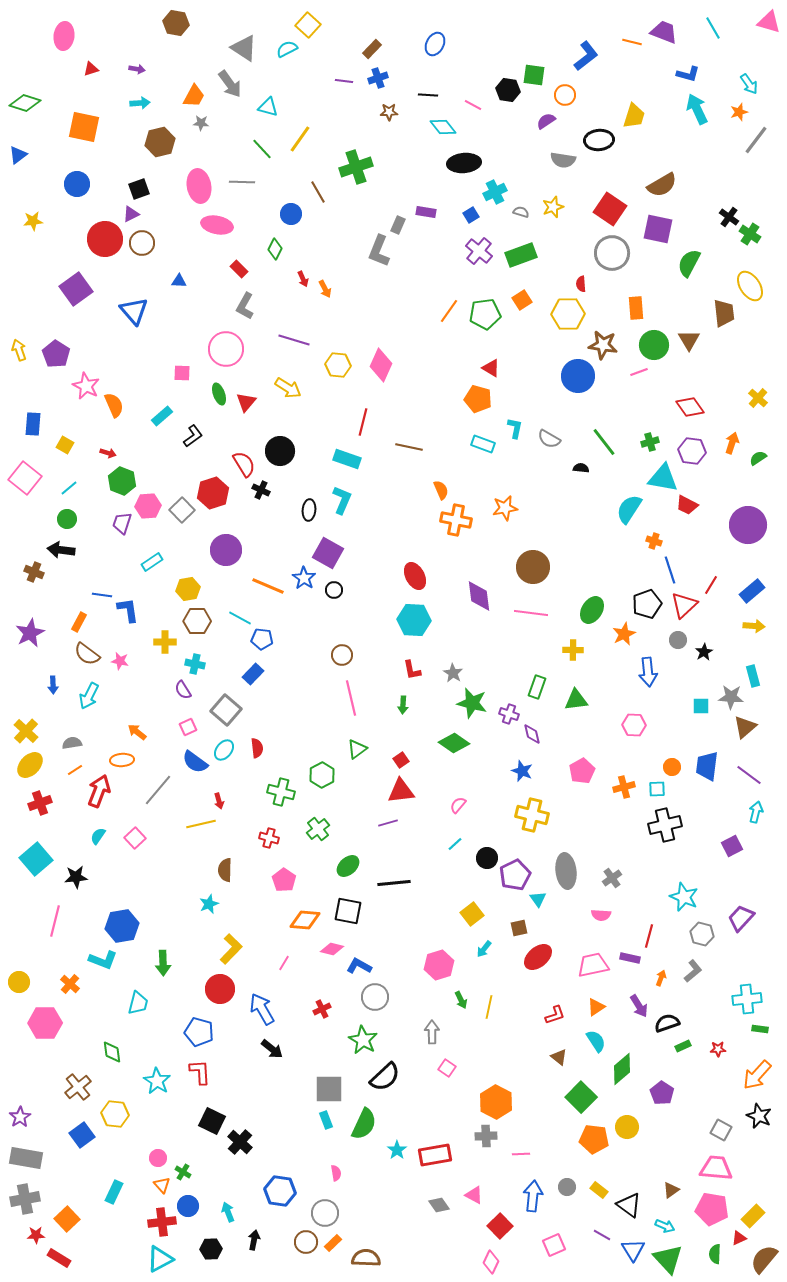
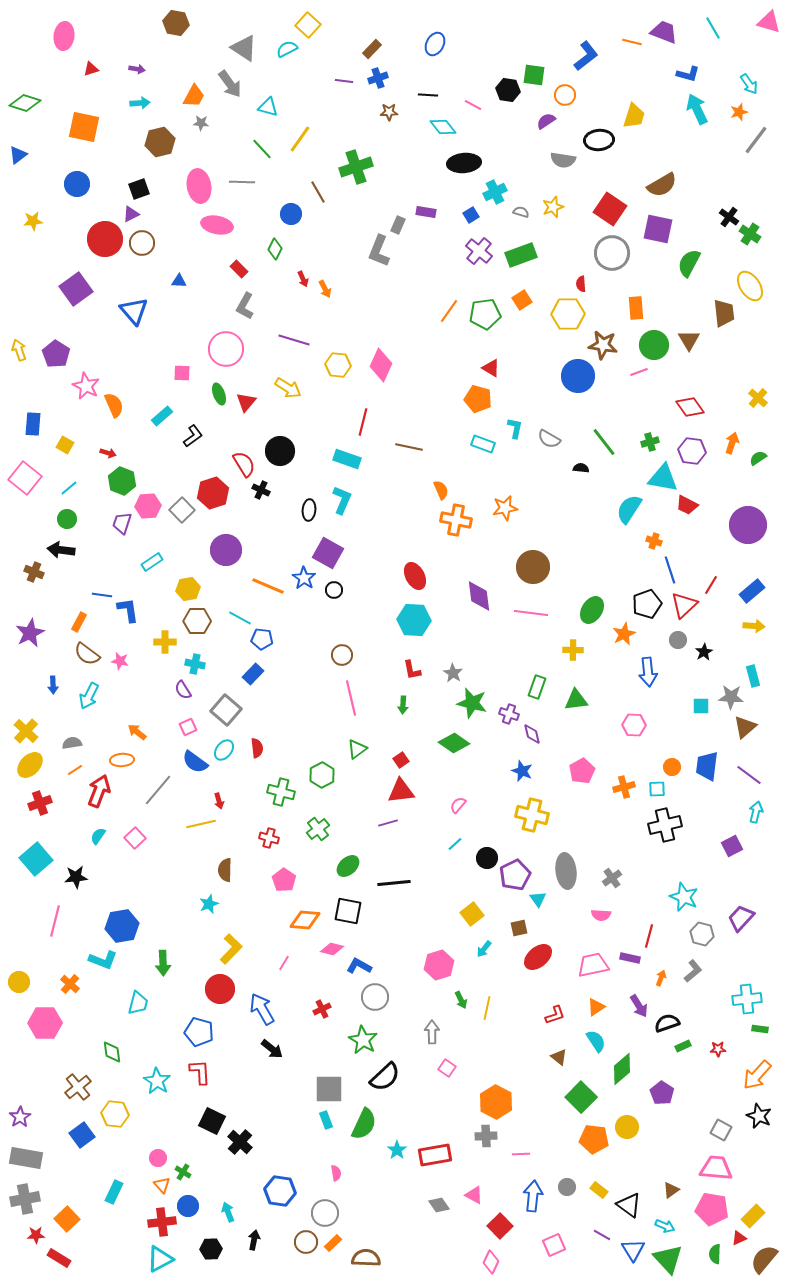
yellow line at (489, 1007): moved 2 px left, 1 px down
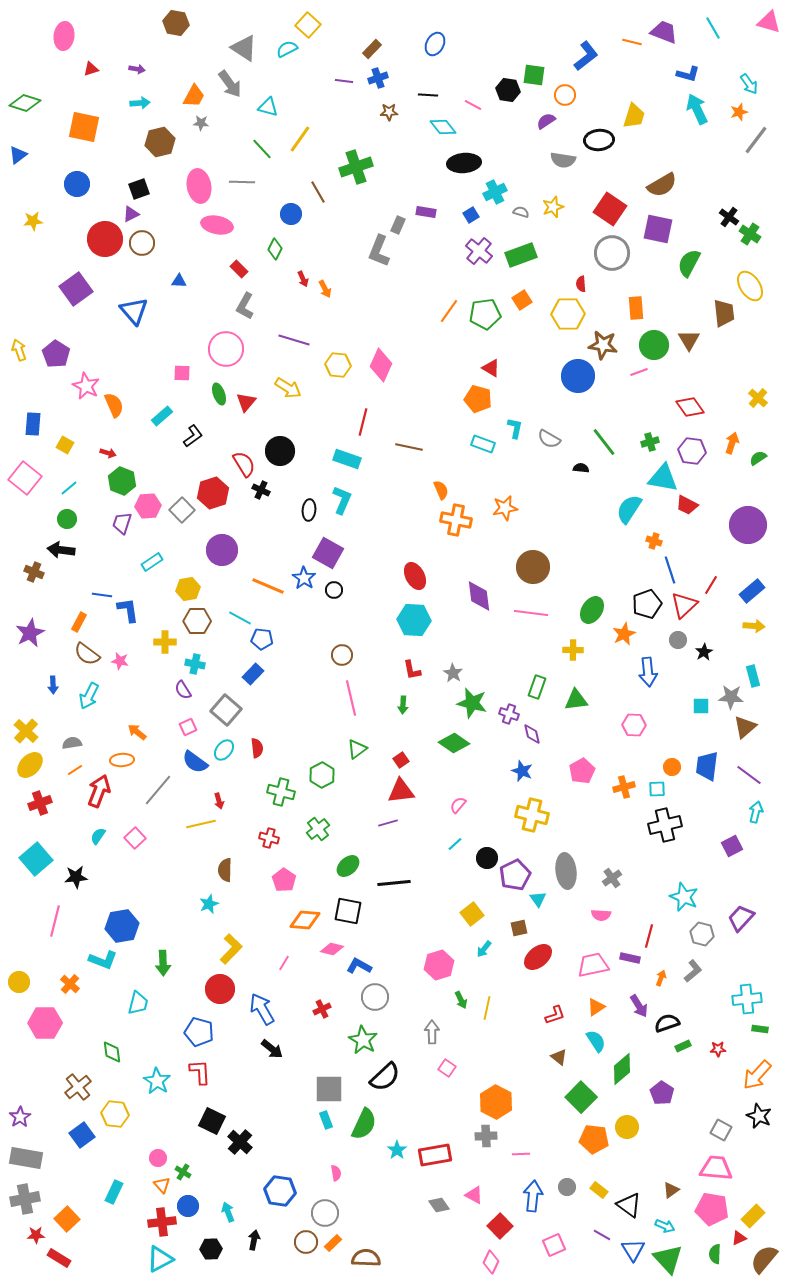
purple circle at (226, 550): moved 4 px left
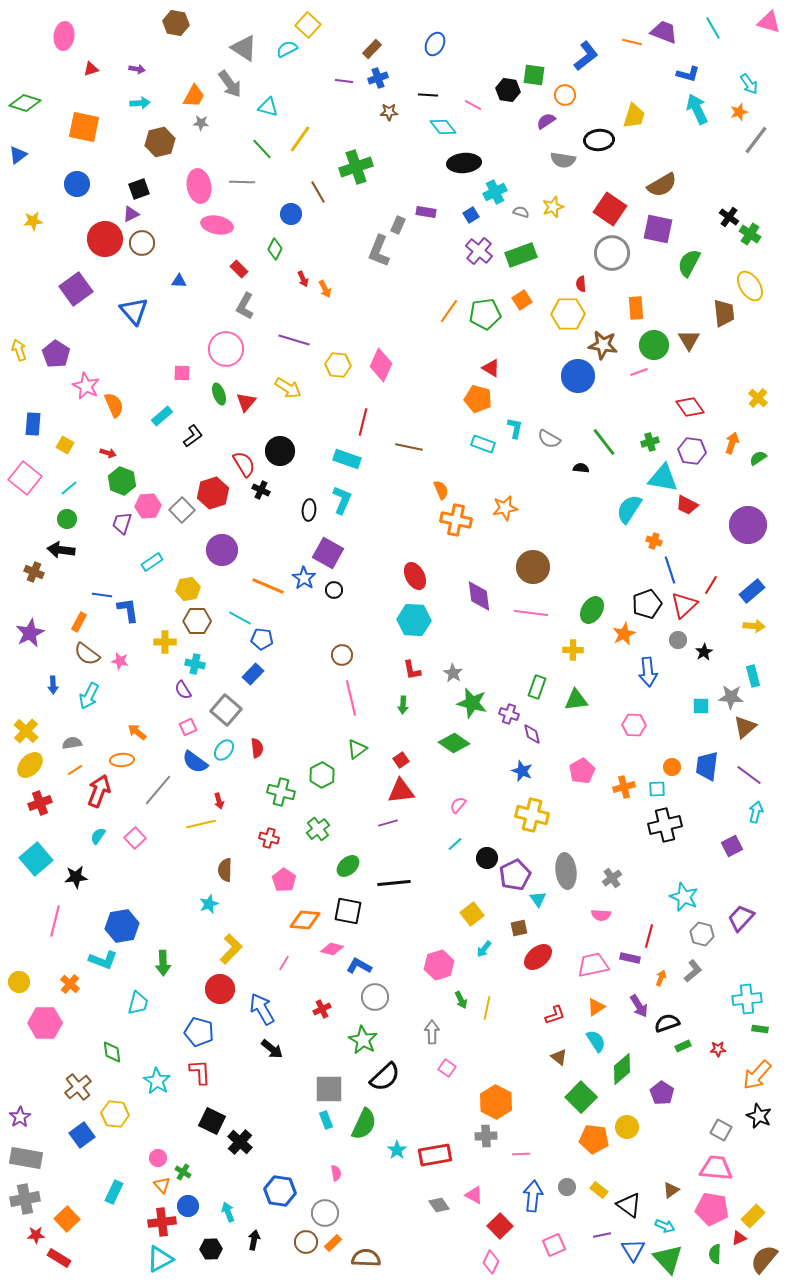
purple line at (602, 1235): rotated 42 degrees counterclockwise
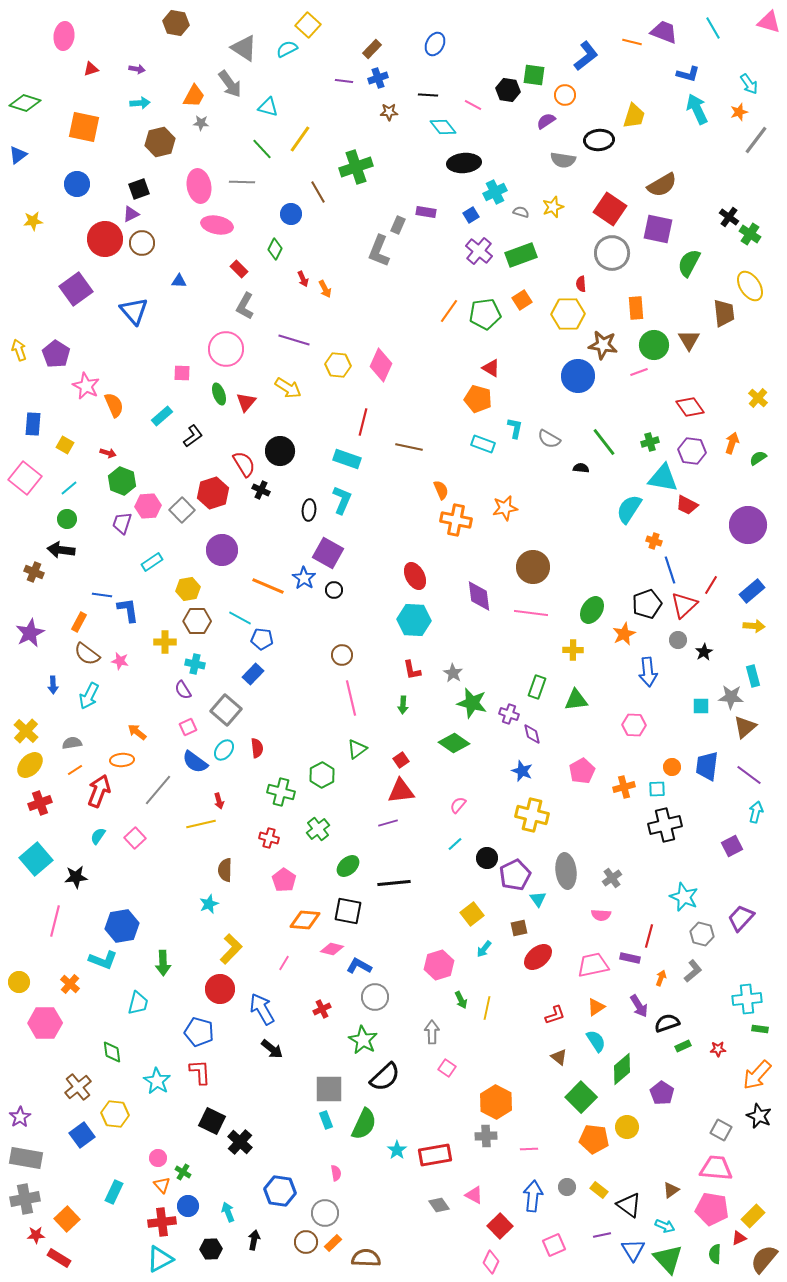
pink line at (521, 1154): moved 8 px right, 5 px up
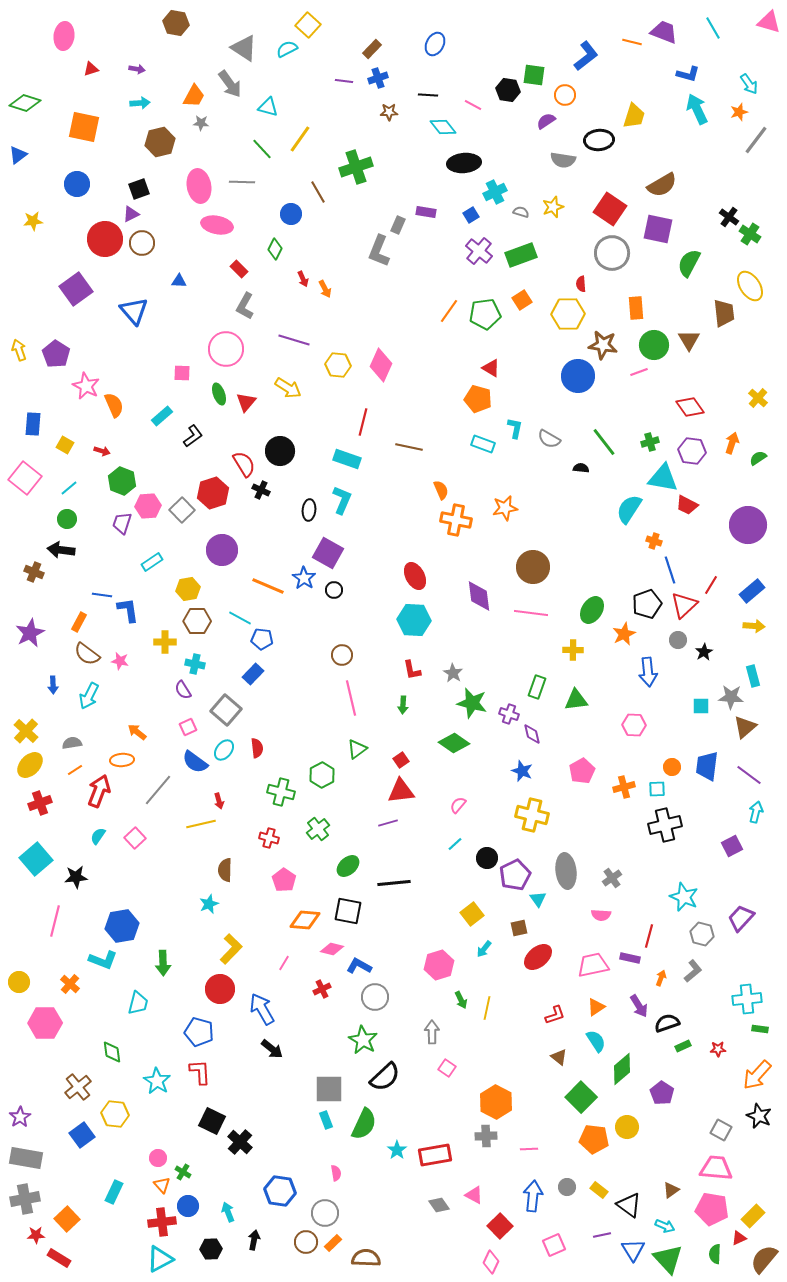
red arrow at (108, 453): moved 6 px left, 2 px up
red cross at (322, 1009): moved 20 px up
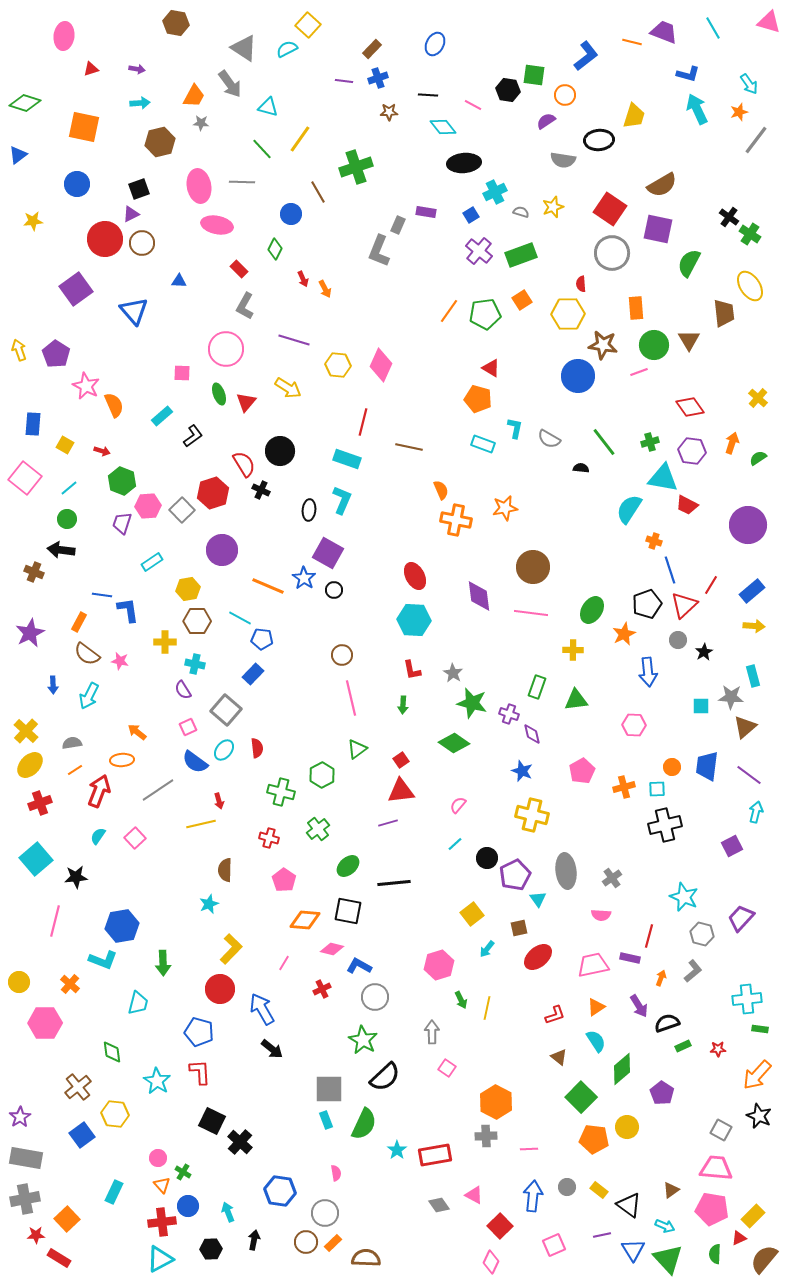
gray line at (158, 790): rotated 16 degrees clockwise
cyan arrow at (484, 949): moved 3 px right
